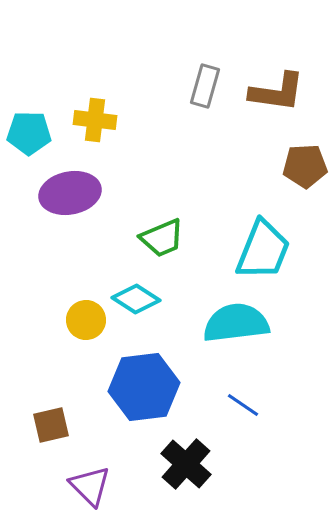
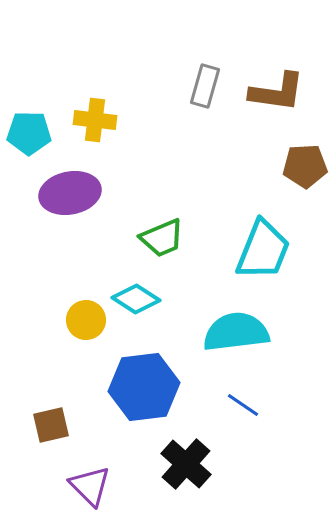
cyan semicircle: moved 9 px down
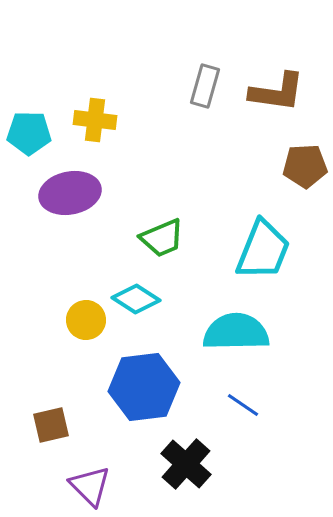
cyan semicircle: rotated 6 degrees clockwise
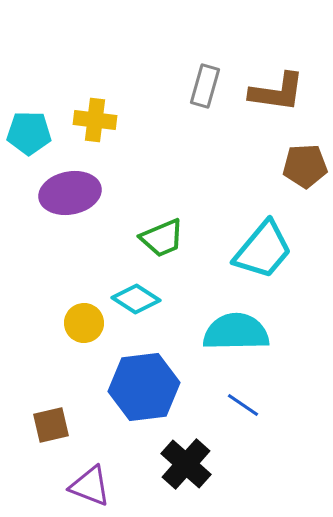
cyan trapezoid: rotated 18 degrees clockwise
yellow circle: moved 2 px left, 3 px down
purple triangle: rotated 24 degrees counterclockwise
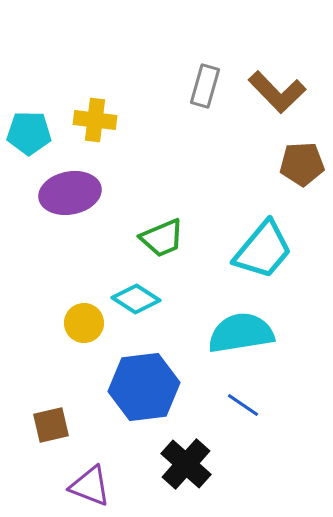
brown L-shape: rotated 38 degrees clockwise
brown pentagon: moved 3 px left, 2 px up
cyan semicircle: moved 5 px right, 1 px down; rotated 8 degrees counterclockwise
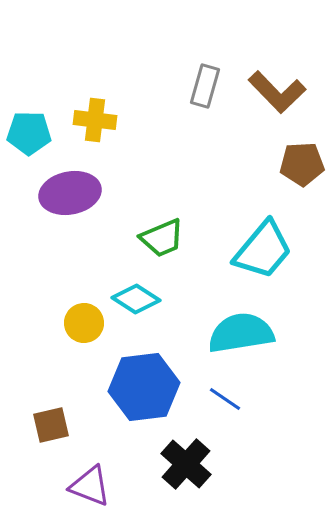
blue line: moved 18 px left, 6 px up
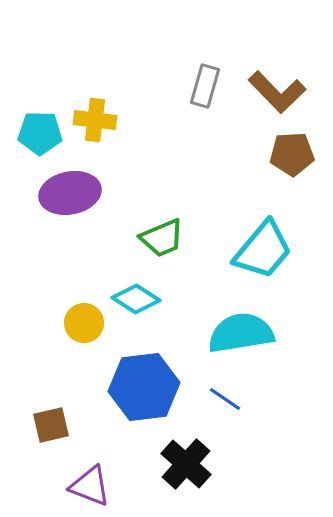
cyan pentagon: moved 11 px right
brown pentagon: moved 10 px left, 10 px up
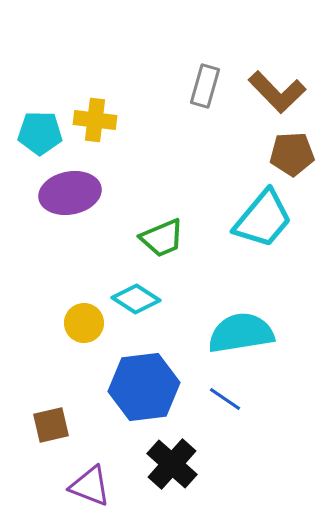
cyan trapezoid: moved 31 px up
black cross: moved 14 px left
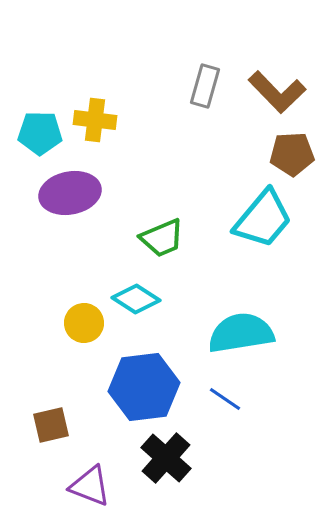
black cross: moved 6 px left, 6 px up
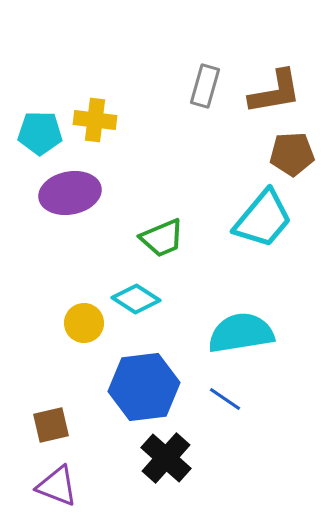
brown L-shape: moved 2 px left; rotated 56 degrees counterclockwise
purple triangle: moved 33 px left
